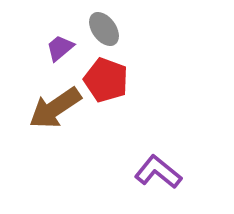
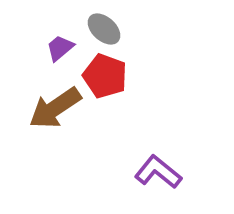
gray ellipse: rotated 12 degrees counterclockwise
red pentagon: moved 1 px left, 4 px up
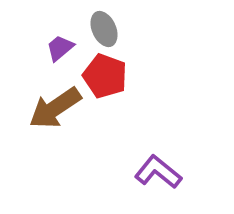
gray ellipse: rotated 24 degrees clockwise
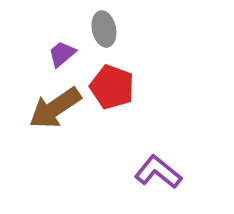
gray ellipse: rotated 12 degrees clockwise
purple trapezoid: moved 2 px right, 6 px down
red pentagon: moved 7 px right, 11 px down
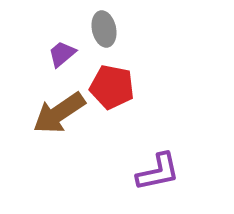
red pentagon: rotated 9 degrees counterclockwise
brown arrow: moved 4 px right, 5 px down
purple L-shape: rotated 129 degrees clockwise
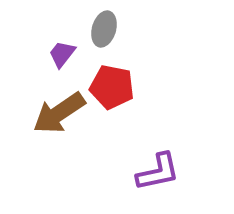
gray ellipse: rotated 28 degrees clockwise
purple trapezoid: rotated 12 degrees counterclockwise
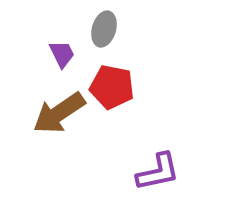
purple trapezoid: rotated 116 degrees clockwise
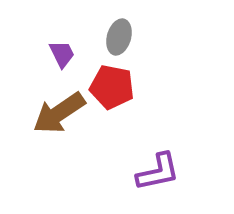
gray ellipse: moved 15 px right, 8 px down
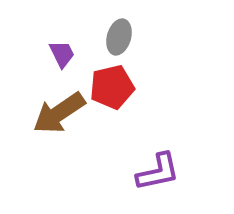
red pentagon: rotated 24 degrees counterclockwise
